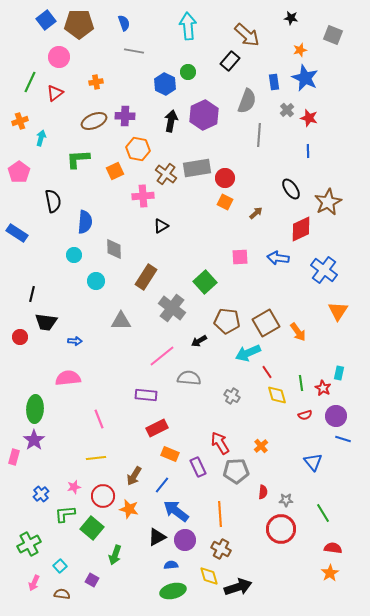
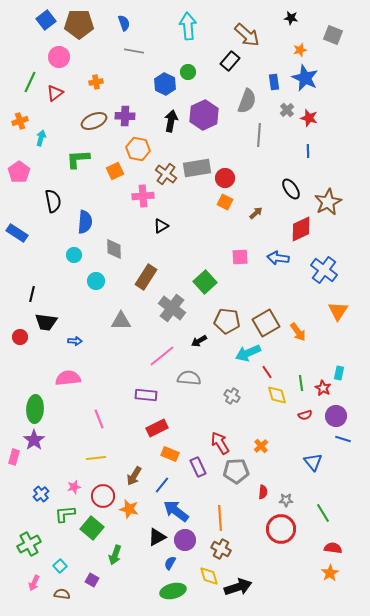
orange line at (220, 514): moved 4 px down
blue semicircle at (171, 565): moved 1 px left, 2 px up; rotated 56 degrees counterclockwise
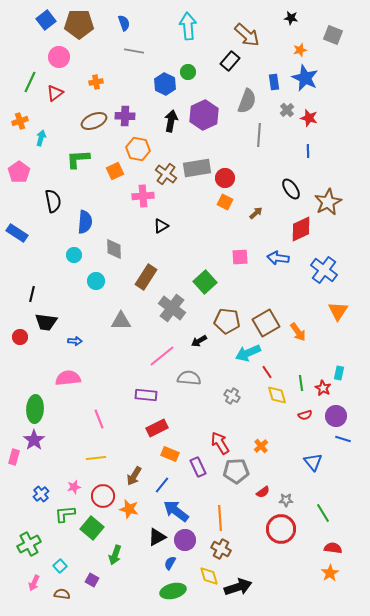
red semicircle at (263, 492): rotated 48 degrees clockwise
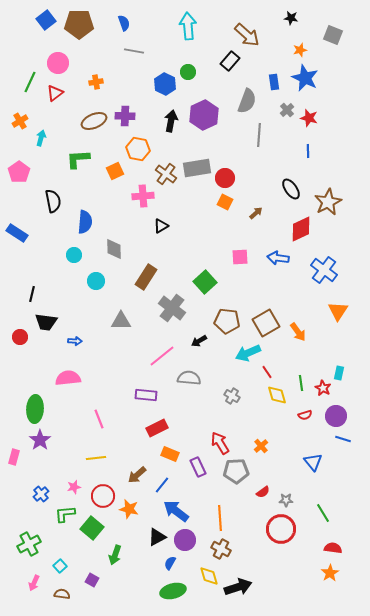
pink circle at (59, 57): moved 1 px left, 6 px down
orange cross at (20, 121): rotated 14 degrees counterclockwise
purple star at (34, 440): moved 6 px right
brown arrow at (134, 476): moved 3 px right, 1 px up; rotated 18 degrees clockwise
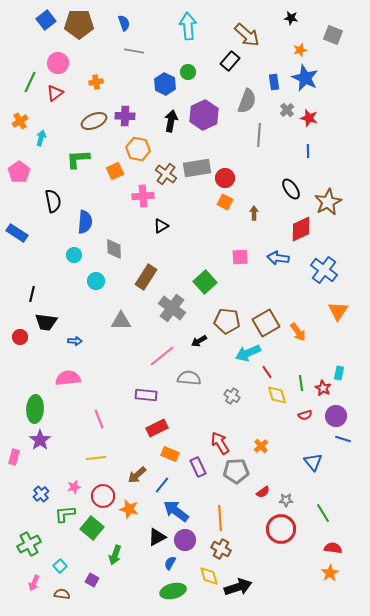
brown arrow at (256, 213): moved 2 px left; rotated 48 degrees counterclockwise
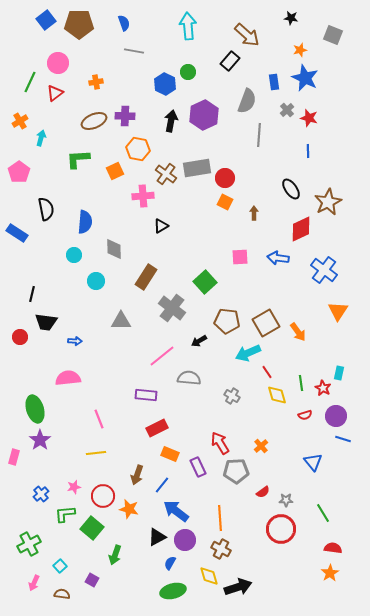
black semicircle at (53, 201): moved 7 px left, 8 px down
green ellipse at (35, 409): rotated 20 degrees counterclockwise
yellow line at (96, 458): moved 5 px up
brown arrow at (137, 475): rotated 30 degrees counterclockwise
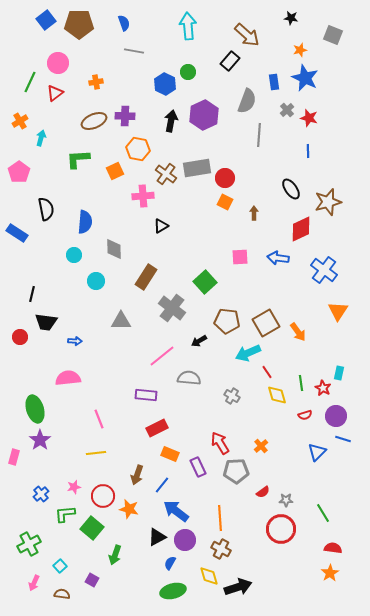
brown star at (328, 202): rotated 12 degrees clockwise
blue triangle at (313, 462): moved 4 px right, 10 px up; rotated 24 degrees clockwise
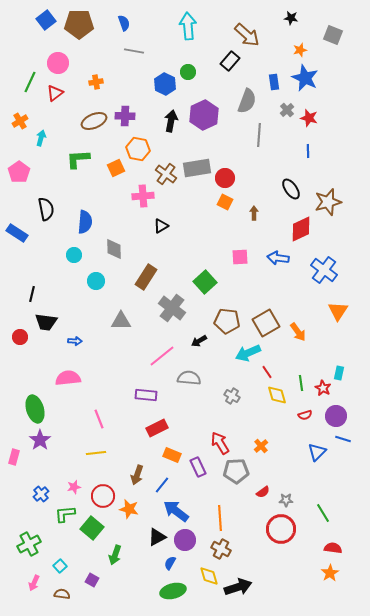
orange square at (115, 171): moved 1 px right, 3 px up
orange rectangle at (170, 454): moved 2 px right, 1 px down
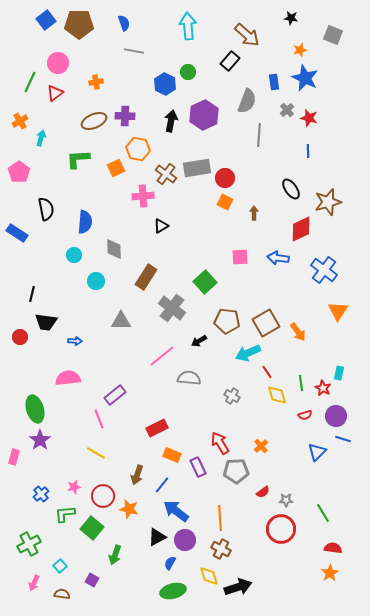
purple rectangle at (146, 395): moved 31 px left; rotated 45 degrees counterclockwise
yellow line at (96, 453): rotated 36 degrees clockwise
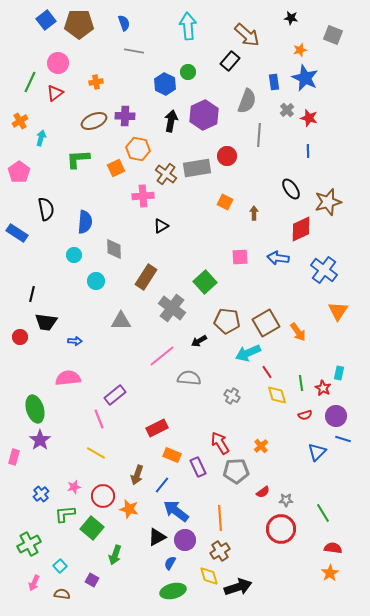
red circle at (225, 178): moved 2 px right, 22 px up
brown cross at (221, 549): moved 1 px left, 2 px down; rotated 30 degrees clockwise
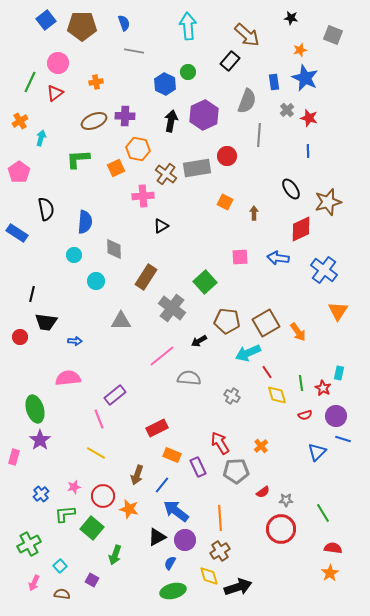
brown pentagon at (79, 24): moved 3 px right, 2 px down
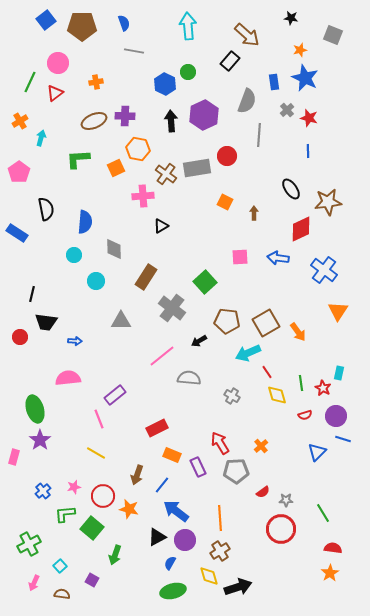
black arrow at (171, 121): rotated 15 degrees counterclockwise
brown star at (328, 202): rotated 8 degrees clockwise
blue cross at (41, 494): moved 2 px right, 3 px up
